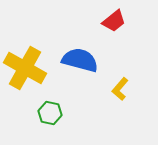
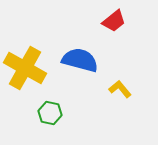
yellow L-shape: rotated 100 degrees clockwise
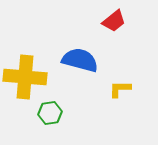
yellow cross: moved 9 px down; rotated 24 degrees counterclockwise
yellow L-shape: rotated 50 degrees counterclockwise
green hexagon: rotated 20 degrees counterclockwise
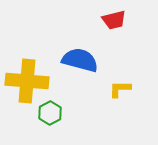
red trapezoid: moved 1 px up; rotated 25 degrees clockwise
yellow cross: moved 2 px right, 4 px down
green hexagon: rotated 20 degrees counterclockwise
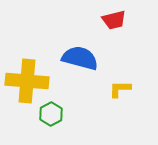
blue semicircle: moved 2 px up
green hexagon: moved 1 px right, 1 px down
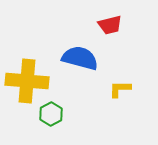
red trapezoid: moved 4 px left, 5 px down
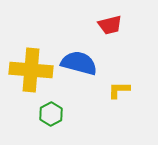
blue semicircle: moved 1 px left, 5 px down
yellow cross: moved 4 px right, 11 px up
yellow L-shape: moved 1 px left, 1 px down
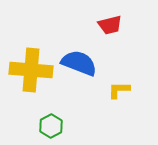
blue semicircle: rotated 6 degrees clockwise
green hexagon: moved 12 px down
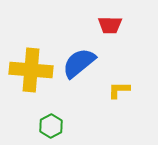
red trapezoid: rotated 15 degrees clockwise
blue semicircle: rotated 60 degrees counterclockwise
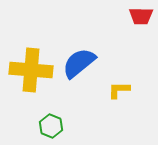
red trapezoid: moved 31 px right, 9 px up
green hexagon: rotated 10 degrees counterclockwise
